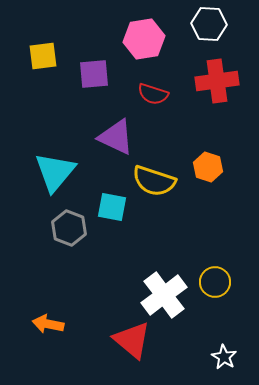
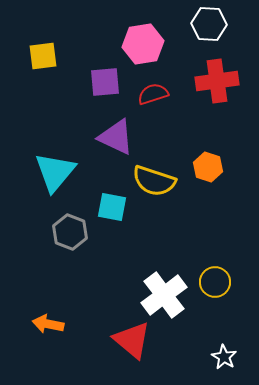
pink hexagon: moved 1 px left, 5 px down
purple square: moved 11 px right, 8 px down
red semicircle: rotated 144 degrees clockwise
gray hexagon: moved 1 px right, 4 px down
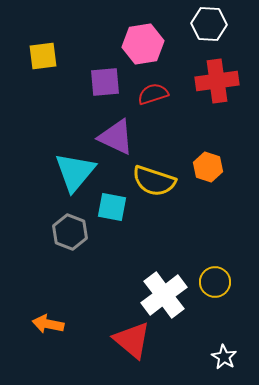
cyan triangle: moved 20 px right
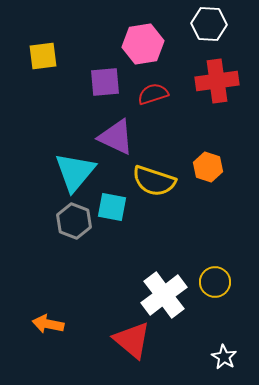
gray hexagon: moved 4 px right, 11 px up
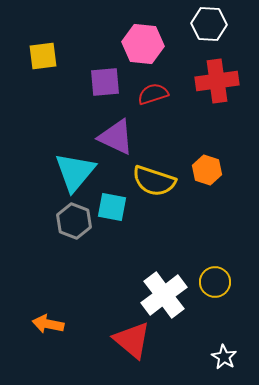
pink hexagon: rotated 15 degrees clockwise
orange hexagon: moved 1 px left, 3 px down
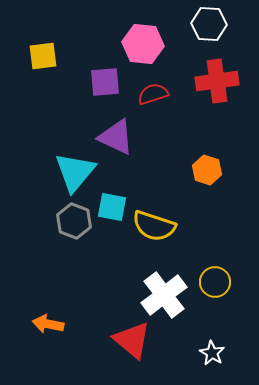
yellow semicircle: moved 45 px down
white star: moved 12 px left, 4 px up
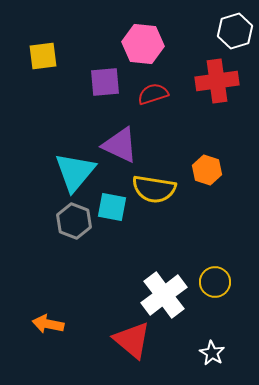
white hexagon: moved 26 px right, 7 px down; rotated 20 degrees counterclockwise
purple triangle: moved 4 px right, 8 px down
yellow semicircle: moved 37 px up; rotated 9 degrees counterclockwise
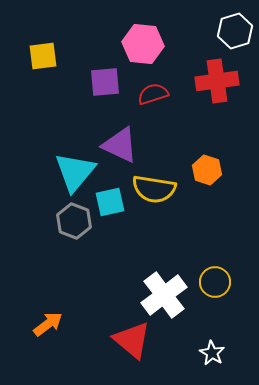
cyan square: moved 2 px left, 5 px up; rotated 24 degrees counterclockwise
orange arrow: rotated 132 degrees clockwise
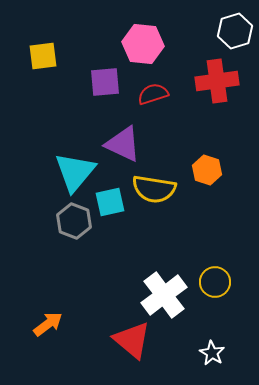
purple triangle: moved 3 px right, 1 px up
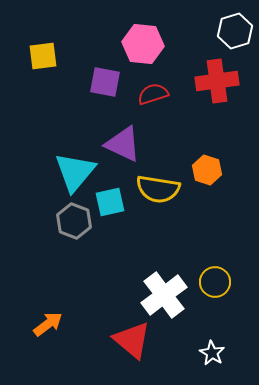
purple square: rotated 16 degrees clockwise
yellow semicircle: moved 4 px right
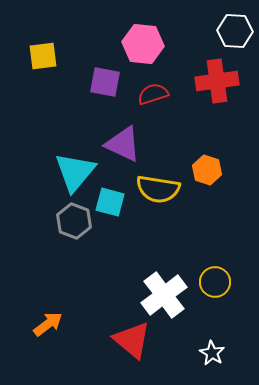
white hexagon: rotated 20 degrees clockwise
cyan square: rotated 28 degrees clockwise
